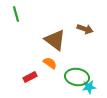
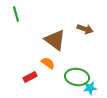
orange semicircle: moved 2 px left
cyan star: moved 1 px right, 1 px down
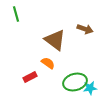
green ellipse: moved 2 px left, 5 px down; rotated 25 degrees counterclockwise
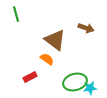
brown arrow: moved 1 px right, 1 px up
orange semicircle: moved 1 px left, 4 px up
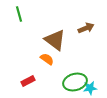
green line: moved 3 px right
brown arrow: rotated 42 degrees counterclockwise
red rectangle: moved 2 px left, 4 px down
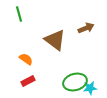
orange semicircle: moved 21 px left
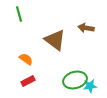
brown arrow: rotated 147 degrees counterclockwise
green ellipse: moved 2 px up
cyan star: moved 2 px up
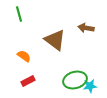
orange semicircle: moved 2 px left, 3 px up
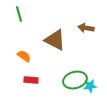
brown triangle: rotated 10 degrees counterclockwise
red rectangle: moved 3 px right, 1 px up; rotated 32 degrees clockwise
